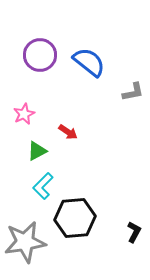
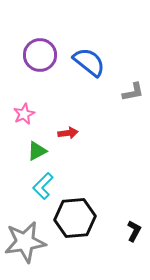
red arrow: moved 1 px down; rotated 42 degrees counterclockwise
black L-shape: moved 1 px up
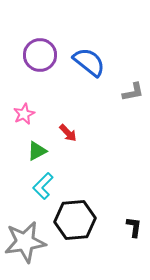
red arrow: rotated 54 degrees clockwise
black hexagon: moved 2 px down
black L-shape: moved 4 px up; rotated 20 degrees counterclockwise
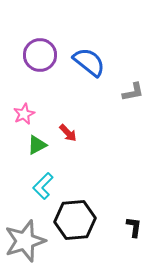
green triangle: moved 6 px up
gray star: moved 1 px up; rotated 9 degrees counterclockwise
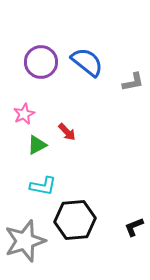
purple circle: moved 1 px right, 7 px down
blue semicircle: moved 2 px left
gray L-shape: moved 10 px up
red arrow: moved 1 px left, 1 px up
cyan L-shape: rotated 124 degrees counterclockwise
black L-shape: rotated 120 degrees counterclockwise
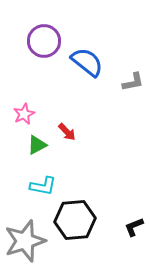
purple circle: moved 3 px right, 21 px up
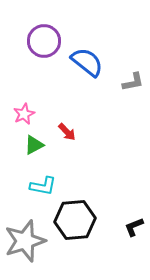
green triangle: moved 3 px left
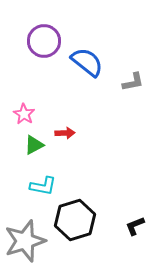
pink star: rotated 15 degrees counterclockwise
red arrow: moved 2 px left, 1 px down; rotated 48 degrees counterclockwise
black hexagon: rotated 12 degrees counterclockwise
black L-shape: moved 1 px right, 1 px up
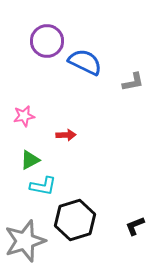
purple circle: moved 3 px right
blue semicircle: moved 2 px left; rotated 12 degrees counterclockwise
pink star: moved 2 px down; rotated 30 degrees clockwise
red arrow: moved 1 px right, 2 px down
green triangle: moved 4 px left, 15 px down
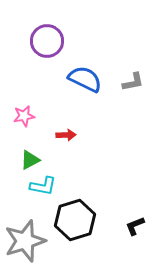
blue semicircle: moved 17 px down
